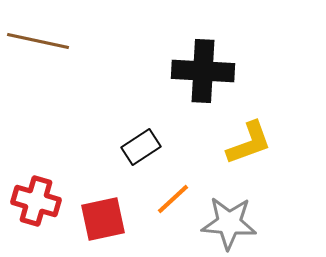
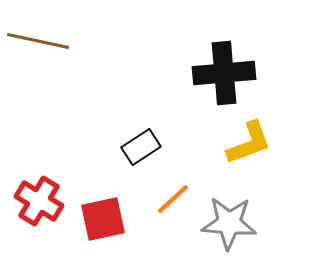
black cross: moved 21 px right, 2 px down; rotated 8 degrees counterclockwise
red cross: moved 3 px right; rotated 15 degrees clockwise
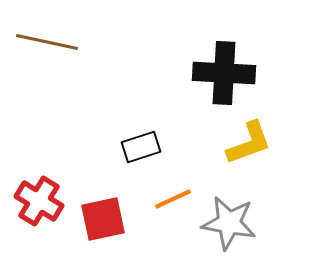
brown line: moved 9 px right, 1 px down
black cross: rotated 8 degrees clockwise
black rectangle: rotated 15 degrees clockwise
orange line: rotated 18 degrees clockwise
gray star: rotated 6 degrees clockwise
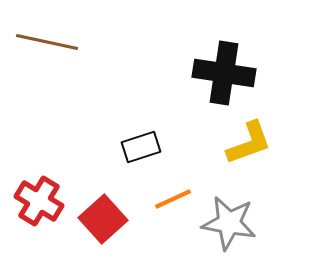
black cross: rotated 6 degrees clockwise
red square: rotated 30 degrees counterclockwise
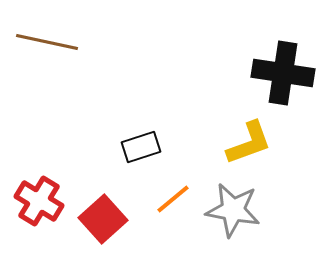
black cross: moved 59 px right
orange line: rotated 15 degrees counterclockwise
gray star: moved 4 px right, 13 px up
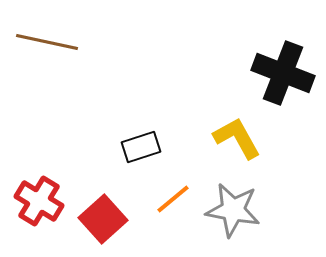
black cross: rotated 12 degrees clockwise
yellow L-shape: moved 12 px left, 5 px up; rotated 99 degrees counterclockwise
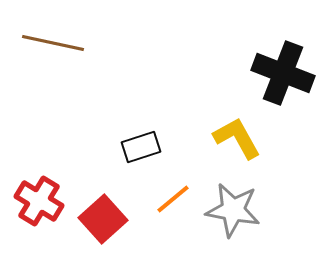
brown line: moved 6 px right, 1 px down
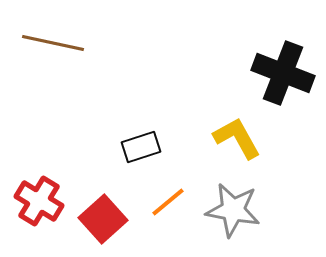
orange line: moved 5 px left, 3 px down
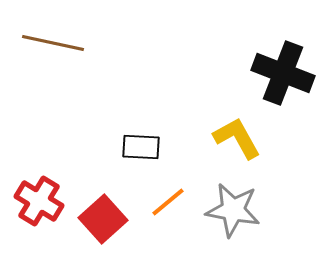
black rectangle: rotated 21 degrees clockwise
